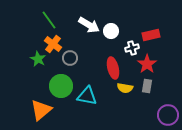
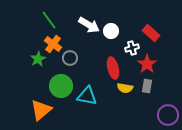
red rectangle: moved 2 px up; rotated 54 degrees clockwise
green star: rotated 14 degrees clockwise
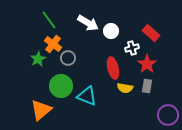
white arrow: moved 1 px left, 2 px up
gray circle: moved 2 px left
cyan triangle: rotated 10 degrees clockwise
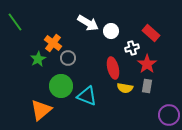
green line: moved 34 px left, 2 px down
orange cross: moved 1 px up
purple circle: moved 1 px right
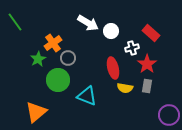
orange cross: rotated 18 degrees clockwise
green circle: moved 3 px left, 6 px up
orange triangle: moved 5 px left, 2 px down
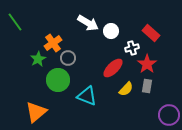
red ellipse: rotated 60 degrees clockwise
yellow semicircle: moved 1 px right, 1 px down; rotated 56 degrees counterclockwise
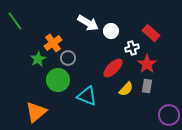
green line: moved 1 px up
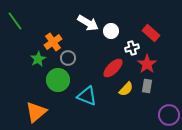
orange cross: moved 1 px up
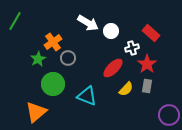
green line: rotated 66 degrees clockwise
green circle: moved 5 px left, 4 px down
